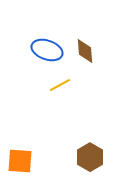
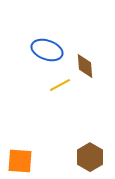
brown diamond: moved 15 px down
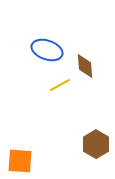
brown hexagon: moved 6 px right, 13 px up
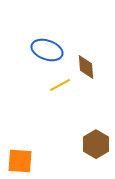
brown diamond: moved 1 px right, 1 px down
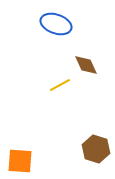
blue ellipse: moved 9 px right, 26 px up
brown diamond: moved 2 px up; rotated 20 degrees counterclockwise
brown hexagon: moved 5 px down; rotated 12 degrees counterclockwise
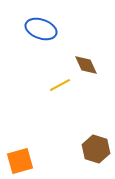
blue ellipse: moved 15 px left, 5 px down
orange square: rotated 20 degrees counterclockwise
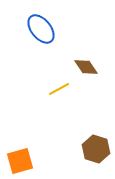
blue ellipse: rotated 32 degrees clockwise
brown diamond: moved 2 px down; rotated 10 degrees counterclockwise
yellow line: moved 1 px left, 4 px down
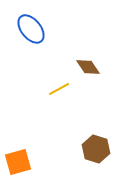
blue ellipse: moved 10 px left
brown diamond: moved 2 px right
orange square: moved 2 px left, 1 px down
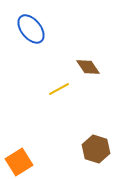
orange square: moved 1 px right; rotated 16 degrees counterclockwise
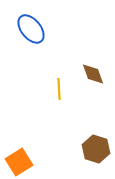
brown diamond: moved 5 px right, 7 px down; rotated 15 degrees clockwise
yellow line: rotated 65 degrees counterclockwise
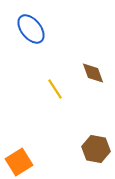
brown diamond: moved 1 px up
yellow line: moved 4 px left; rotated 30 degrees counterclockwise
brown hexagon: rotated 8 degrees counterclockwise
